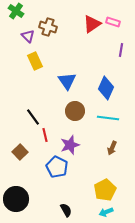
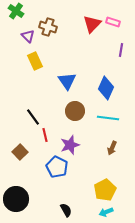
red triangle: rotated 12 degrees counterclockwise
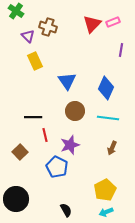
pink rectangle: rotated 40 degrees counterclockwise
black line: rotated 54 degrees counterclockwise
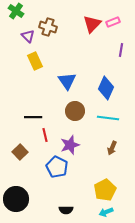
black semicircle: rotated 120 degrees clockwise
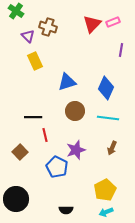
blue triangle: moved 1 px down; rotated 48 degrees clockwise
purple star: moved 6 px right, 5 px down
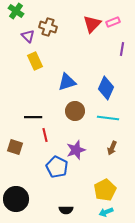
purple line: moved 1 px right, 1 px up
brown square: moved 5 px left, 5 px up; rotated 28 degrees counterclockwise
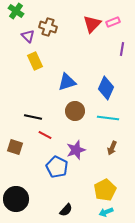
black line: rotated 12 degrees clockwise
red line: rotated 48 degrees counterclockwise
black semicircle: rotated 48 degrees counterclockwise
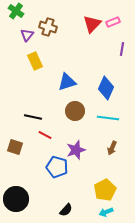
purple triangle: moved 1 px left, 1 px up; rotated 24 degrees clockwise
blue pentagon: rotated 10 degrees counterclockwise
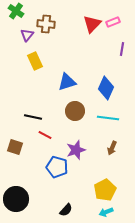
brown cross: moved 2 px left, 3 px up; rotated 12 degrees counterclockwise
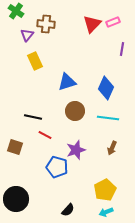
black semicircle: moved 2 px right
